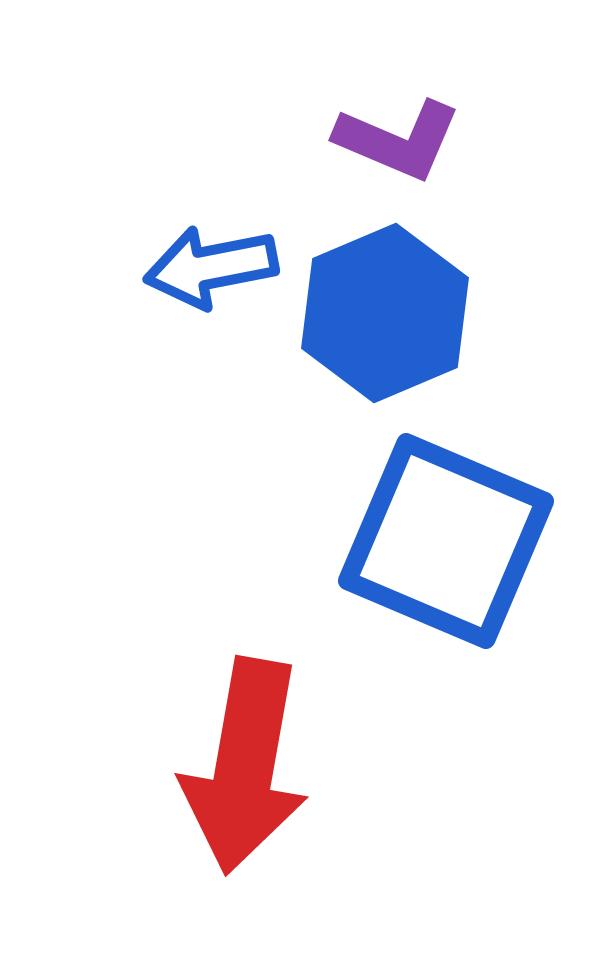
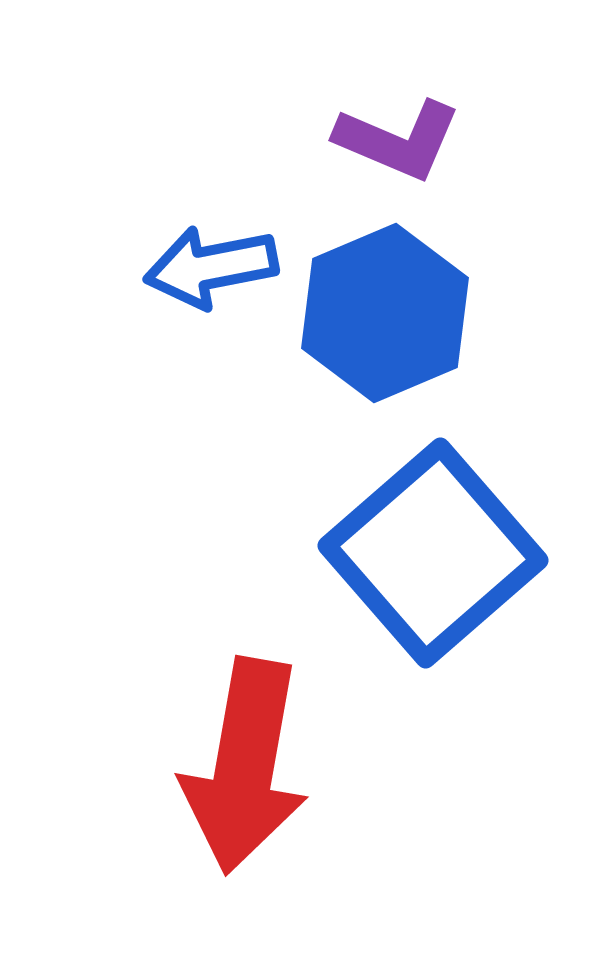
blue square: moved 13 px left, 12 px down; rotated 26 degrees clockwise
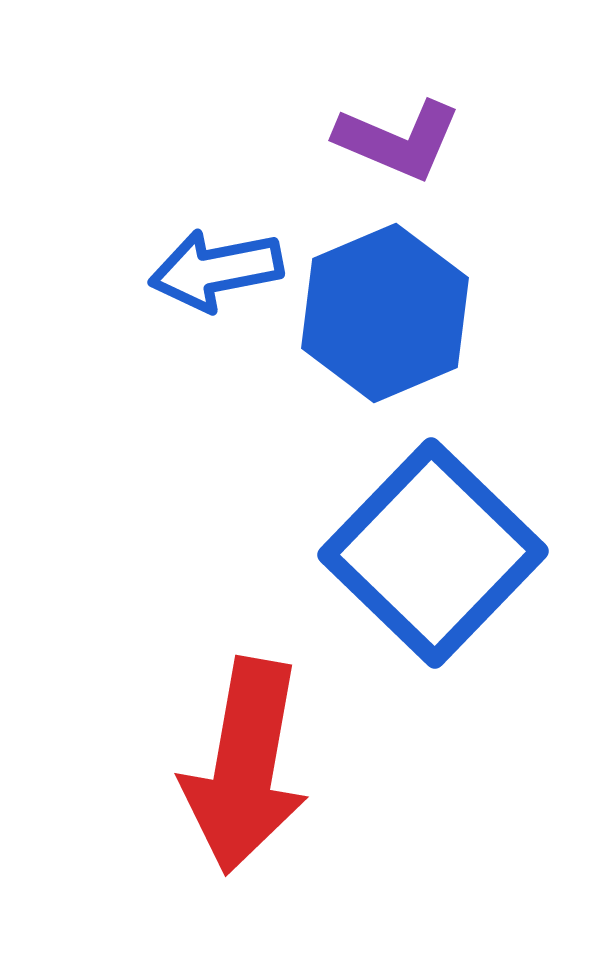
blue arrow: moved 5 px right, 3 px down
blue square: rotated 5 degrees counterclockwise
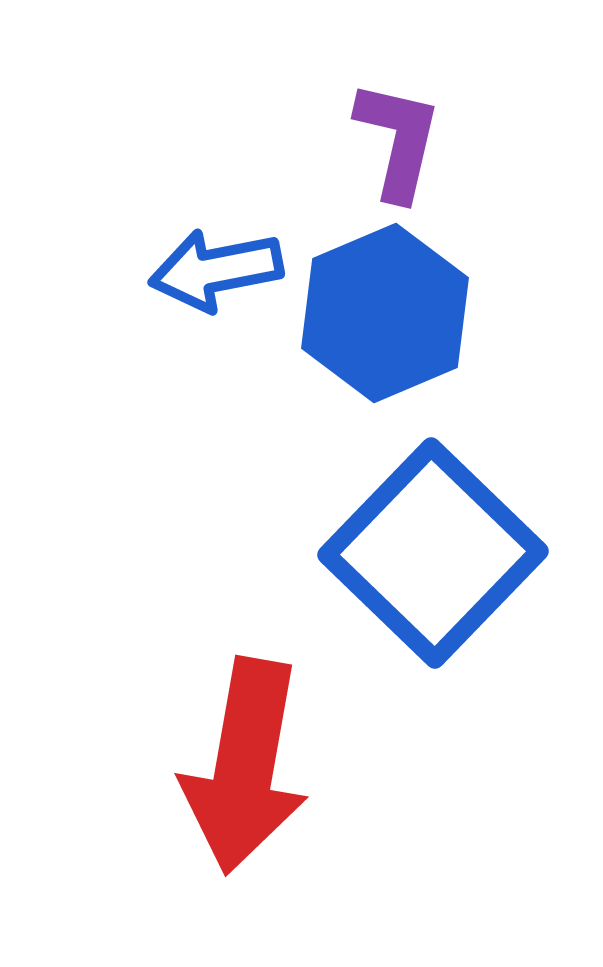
purple L-shape: rotated 100 degrees counterclockwise
